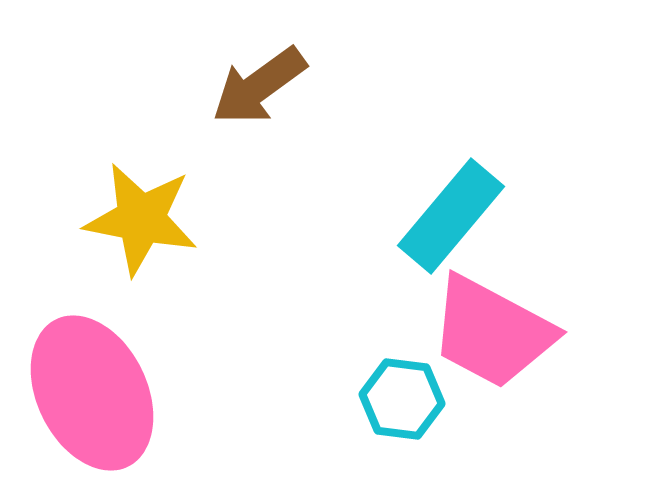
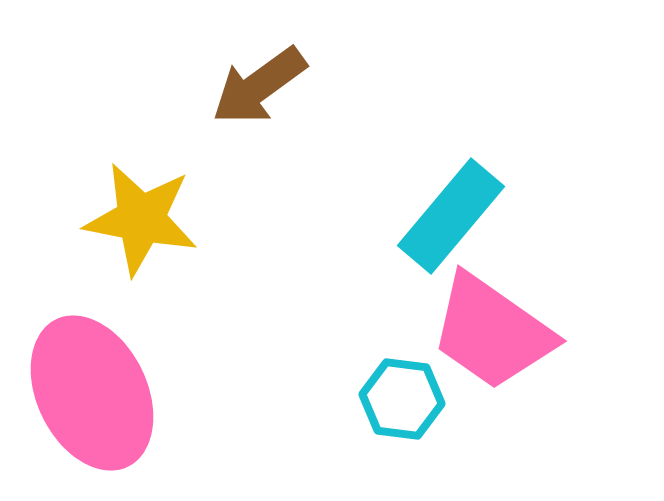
pink trapezoid: rotated 7 degrees clockwise
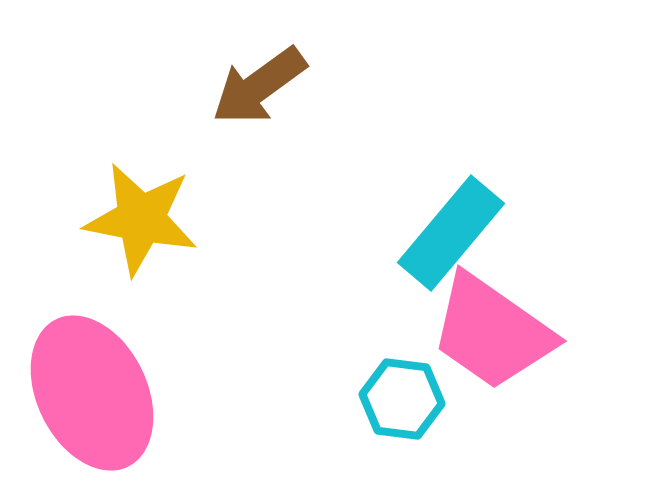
cyan rectangle: moved 17 px down
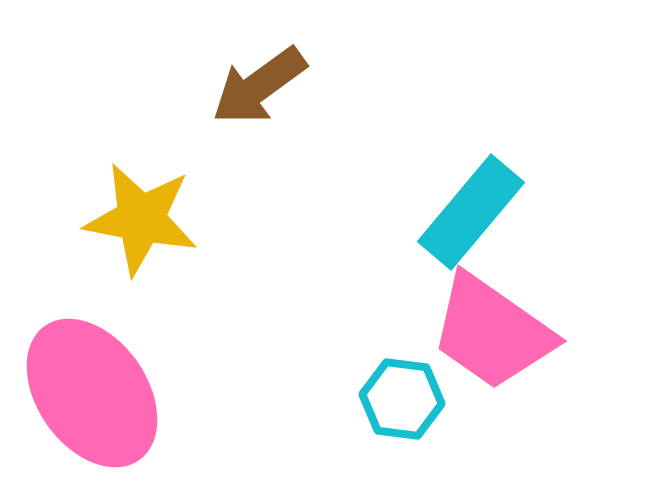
cyan rectangle: moved 20 px right, 21 px up
pink ellipse: rotated 9 degrees counterclockwise
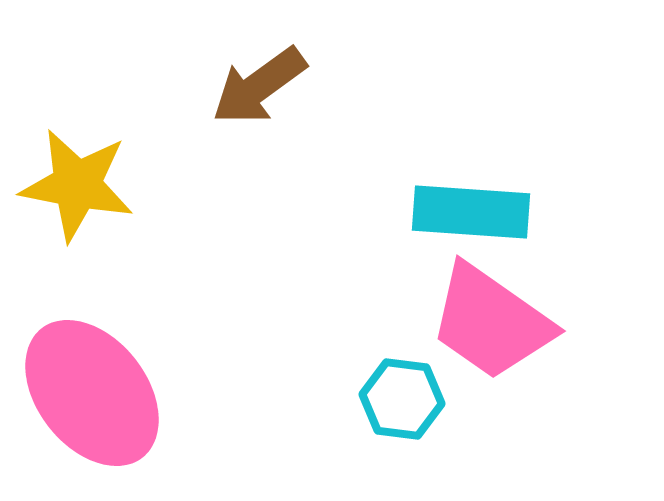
cyan rectangle: rotated 54 degrees clockwise
yellow star: moved 64 px left, 34 px up
pink trapezoid: moved 1 px left, 10 px up
pink ellipse: rotated 3 degrees counterclockwise
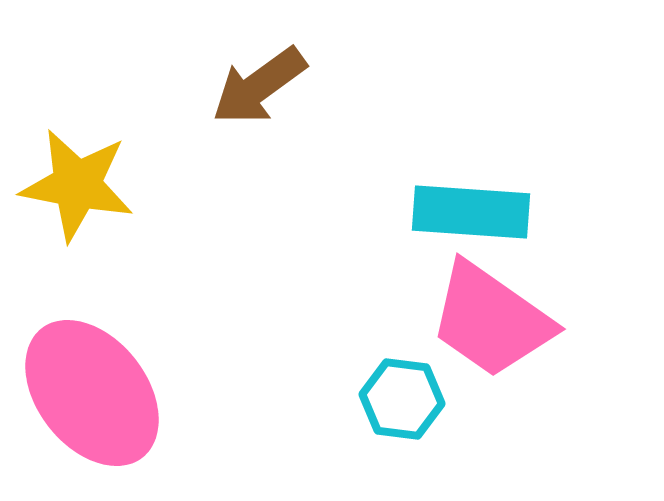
pink trapezoid: moved 2 px up
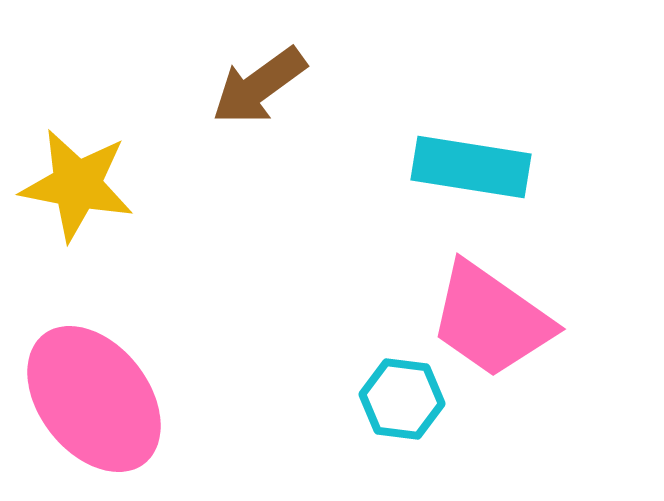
cyan rectangle: moved 45 px up; rotated 5 degrees clockwise
pink ellipse: moved 2 px right, 6 px down
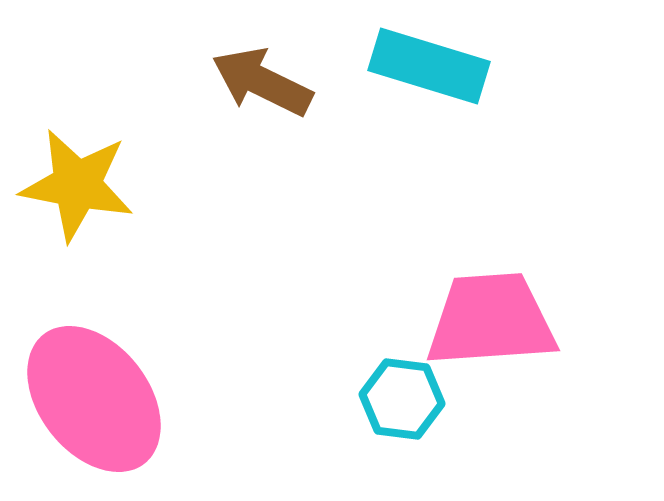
brown arrow: moved 3 px right, 4 px up; rotated 62 degrees clockwise
cyan rectangle: moved 42 px left, 101 px up; rotated 8 degrees clockwise
pink trapezoid: rotated 141 degrees clockwise
